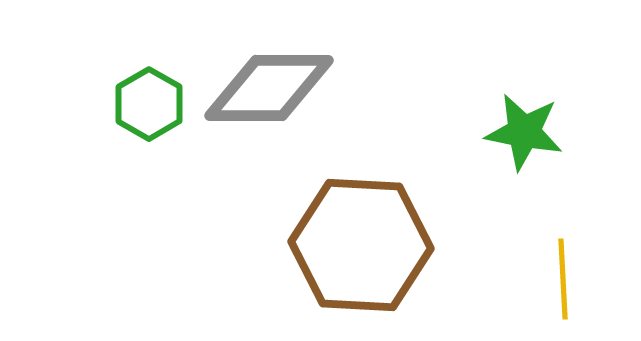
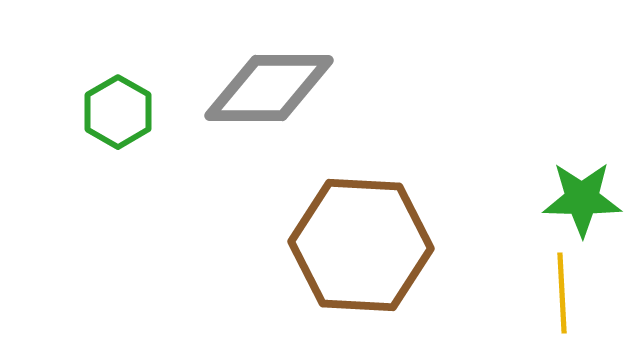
green hexagon: moved 31 px left, 8 px down
green star: moved 58 px right, 67 px down; rotated 10 degrees counterclockwise
yellow line: moved 1 px left, 14 px down
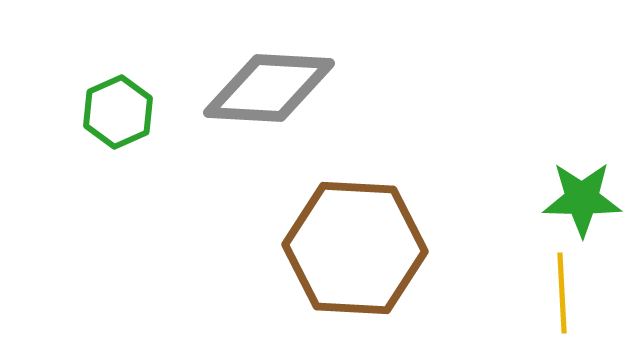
gray diamond: rotated 3 degrees clockwise
green hexagon: rotated 6 degrees clockwise
brown hexagon: moved 6 px left, 3 px down
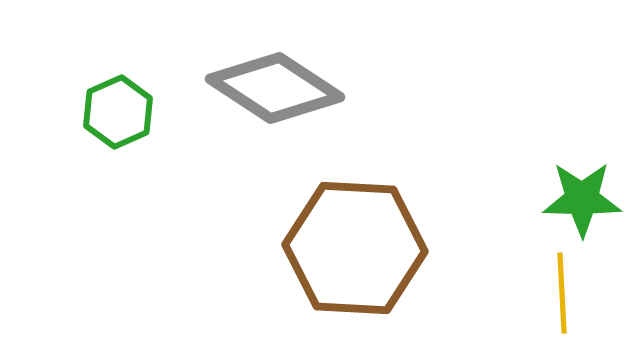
gray diamond: moved 6 px right; rotated 30 degrees clockwise
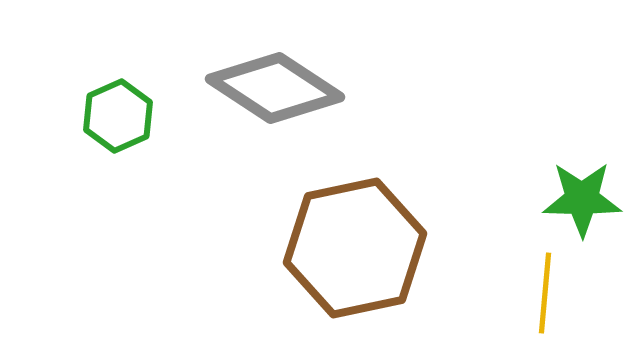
green hexagon: moved 4 px down
brown hexagon: rotated 15 degrees counterclockwise
yellow line: moved 17 px left; rotated 8 degrees clockwise
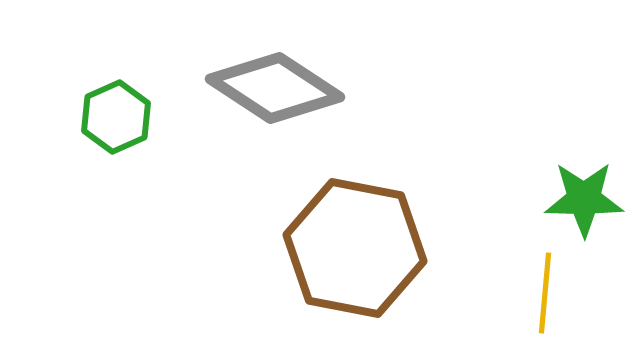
green hexagon: moved 2 px left, 1 px down
green star: moved 2 px right
brown hexagon: rotated 23 degrees clockwise
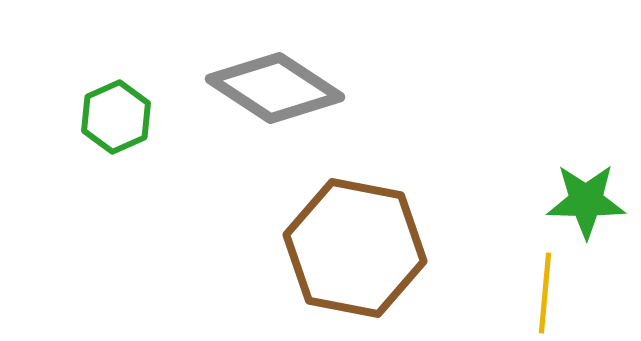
green star: moved 2 px right, 2 px down
